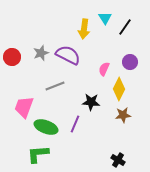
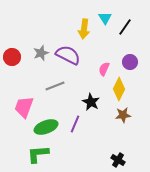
black star: rotated 24 degrees clockwise
green ellipse: rotated 40 degrees counterclockwise
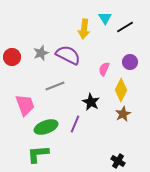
black line: rotated 24 degrees clockwise
yellow diamond: moved 2 px right, 1 px down
pink trapezoid: moved 1 px right, 2 px up; rotated 140 degrees clockwise
brown star: moved 1 px up; rotated 21 degrees counterclockwise
black cross: moved 1 px down
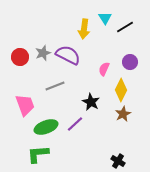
gray star: moved 2 px right
red circle: moved 8 px right
purple line: rotated 24 degrees clockwise
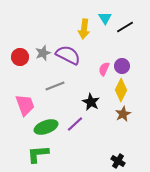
purple circle: moved 8 px left, 4 px down
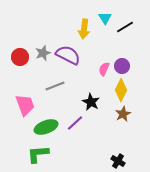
purple line: moved 1 px up
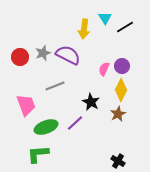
pink trapezoid: moved 1 px right
brown star: moved 5 px left
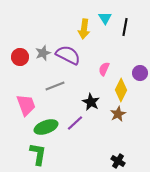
black line: rotated 48 degrees counterclockwise
purple circle: moved 18 px right, 7 px down
green L-shape: rotated 105 degrees clockwise
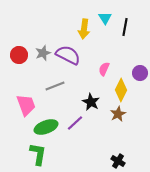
red circle: moved 1 px left, 2 px up
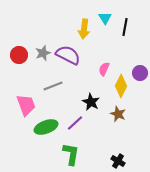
gray line: moved 2 px left
yellow diamond: moved 4 px up
brown star: rotated 21 degrees counterclockwise
green L-shape: moved 33 px right
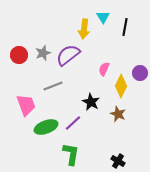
cyan triangle: moved 2 px left, 1 px up
purple semicircle: rotated 65 degrees counterclockwise
purple line: moved 2 px left
